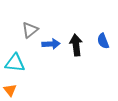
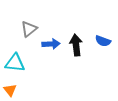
gray triangle: moved 1 px left, 1 px up
blue semicircle: rotated 49 degrees counterclockwise
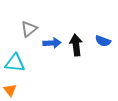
blue arrow: moved 1 px right, 1 px up
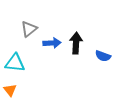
blue semicircle: moved 15 px down
black arrow: moved 2 px up; rotated 10 degrees clockwise
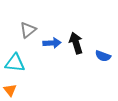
gray triangle: moved 1 px left, 1 px down
black arrow: rotated 20 degrees counterclockwise
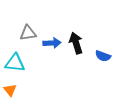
gray triangle: moved 3 px down; rotated 30 degrees clockwise
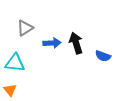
gray triangle: moved 3 px left, 5 px up; rotated 24 degrees counterclockwise
